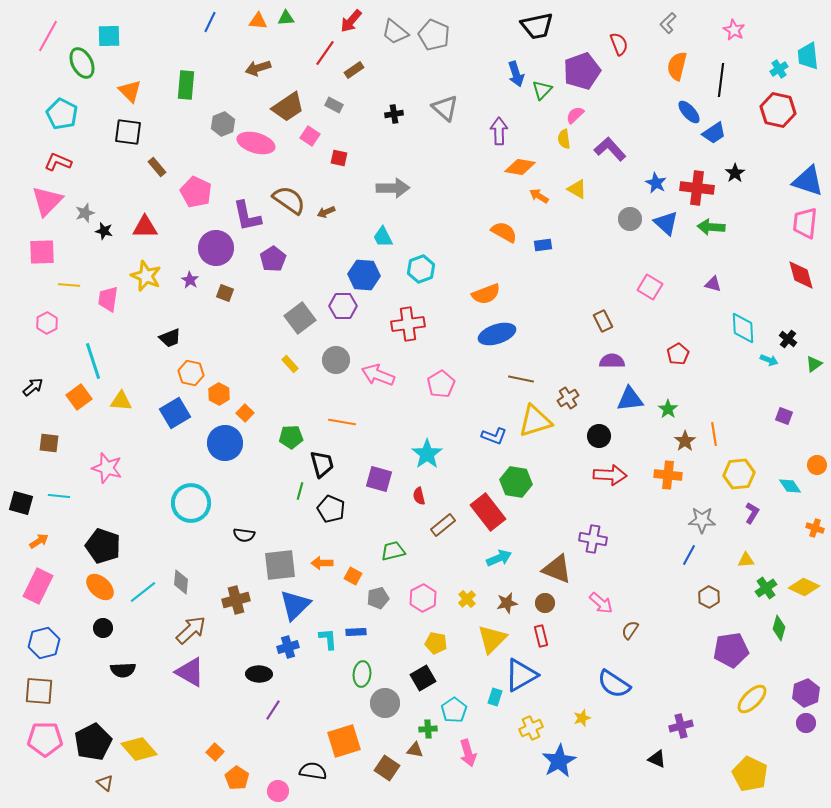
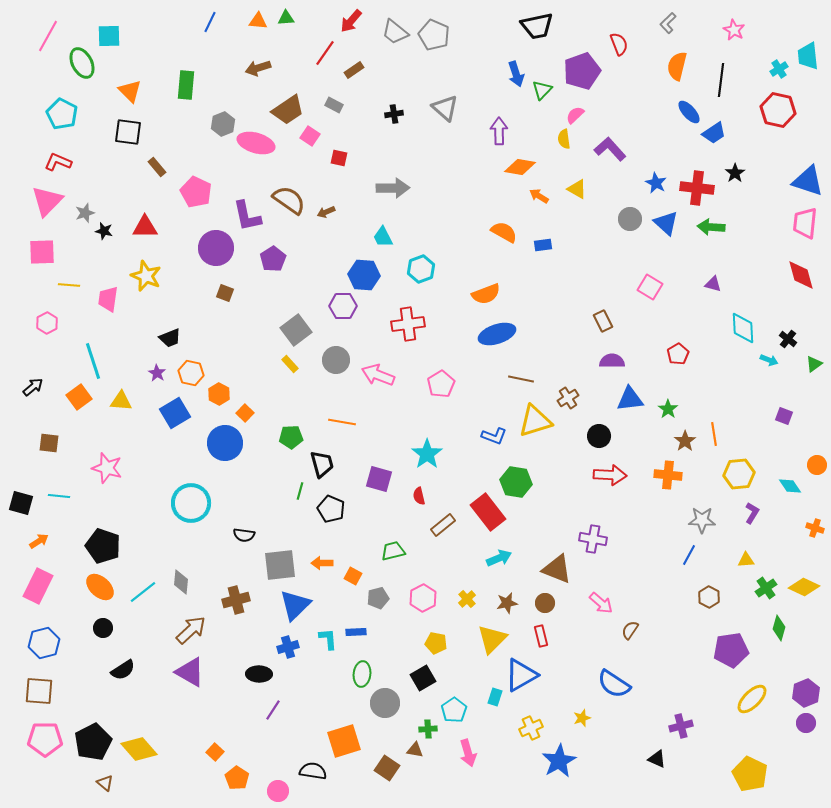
brown trapezoid at (288, 107): moved 3 px down
purple star at (190, 280): moved 33 px left, 93 px down
gray square at (300, 318): moved 4 px left, 12 px down
black semicircle at (123, 670): rotated 30 degrees counterclockwise
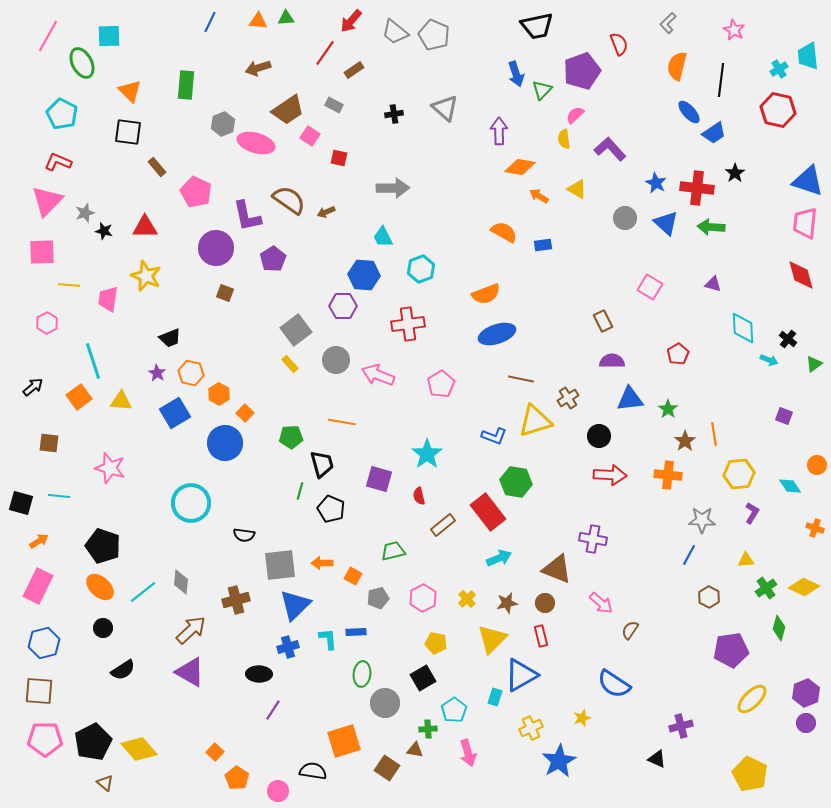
gray circle at (630, 219): moved 5 px left, 1 px up
pink star at (107, 468): moved 3 px right
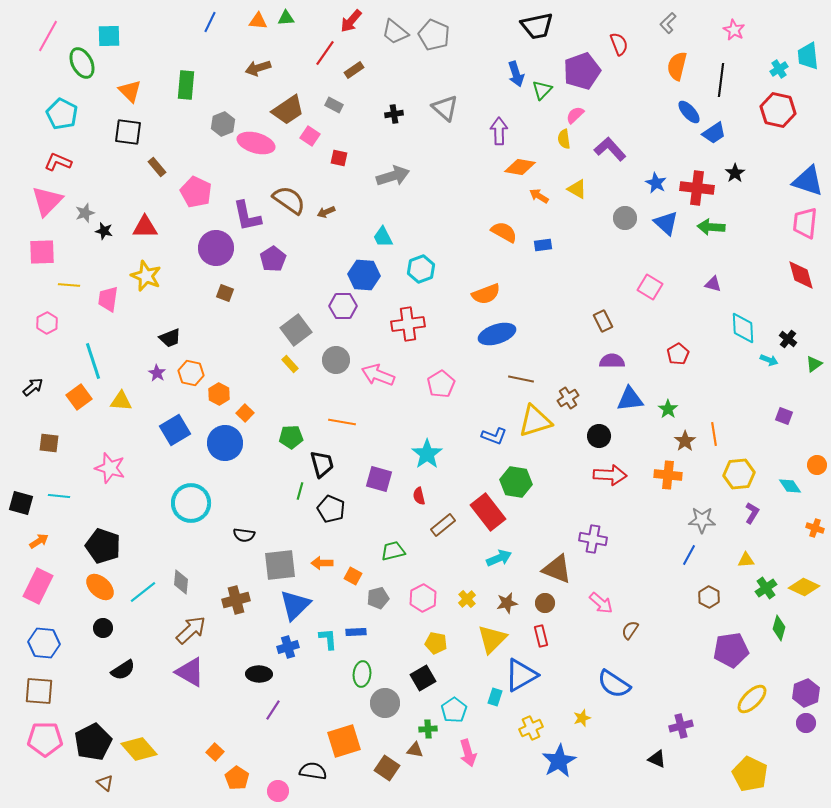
gray arrow at (393, 188): moved 12 px up; rotated 16 degrees counterclockwise
blue square at (175, 413): moved 17 px down
blue hexagon at (44, 643): rotated 20 degrees clockwise
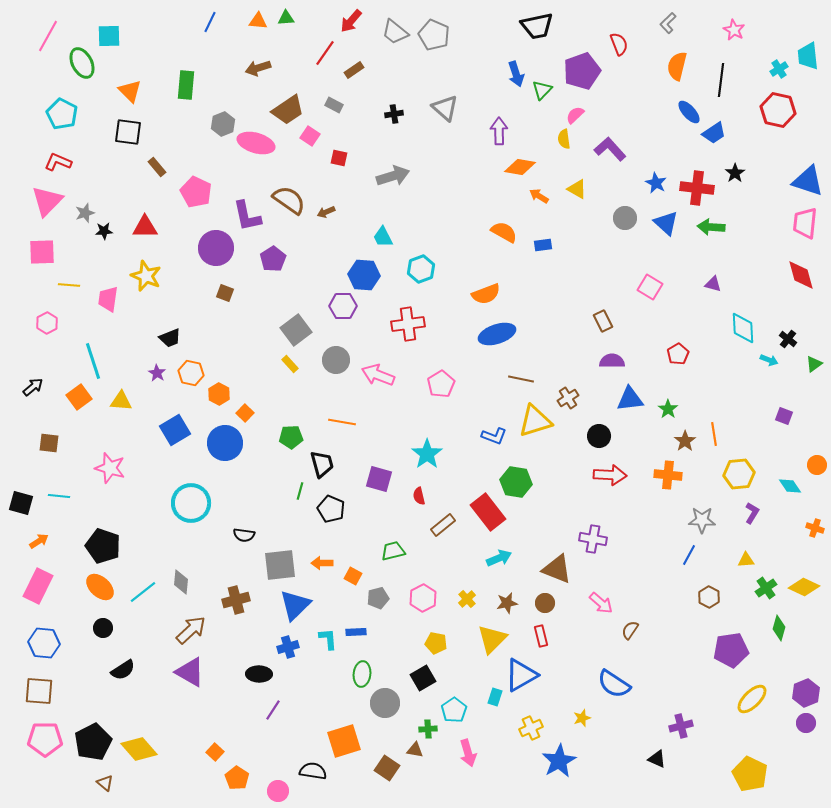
black star at (104, 231): rotated 18 degrees counterclockwise
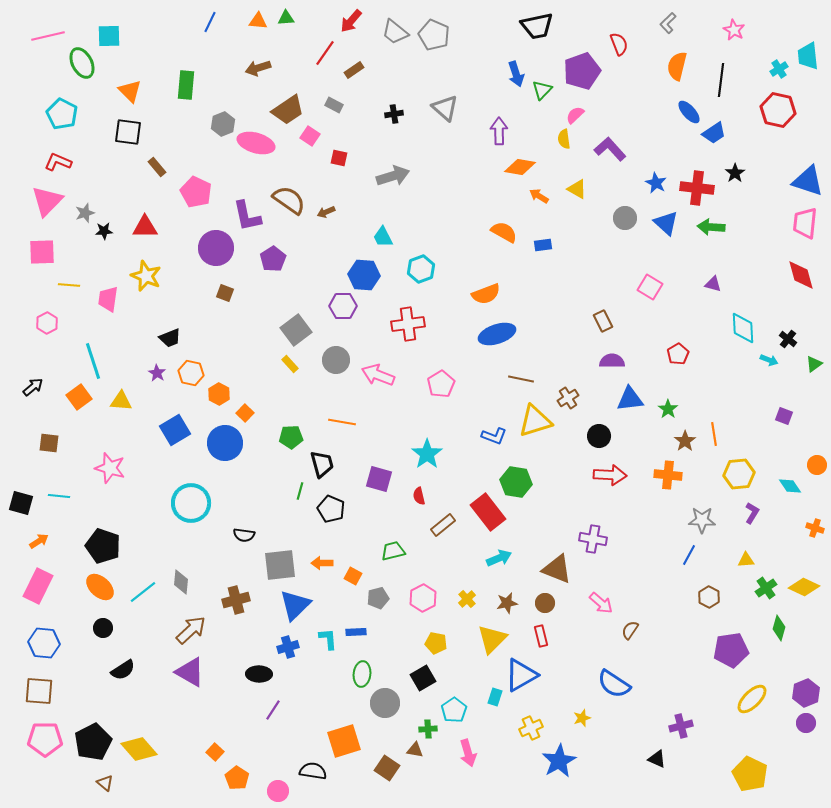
pink line at (48, 36): rotated 48 degrees clockwise
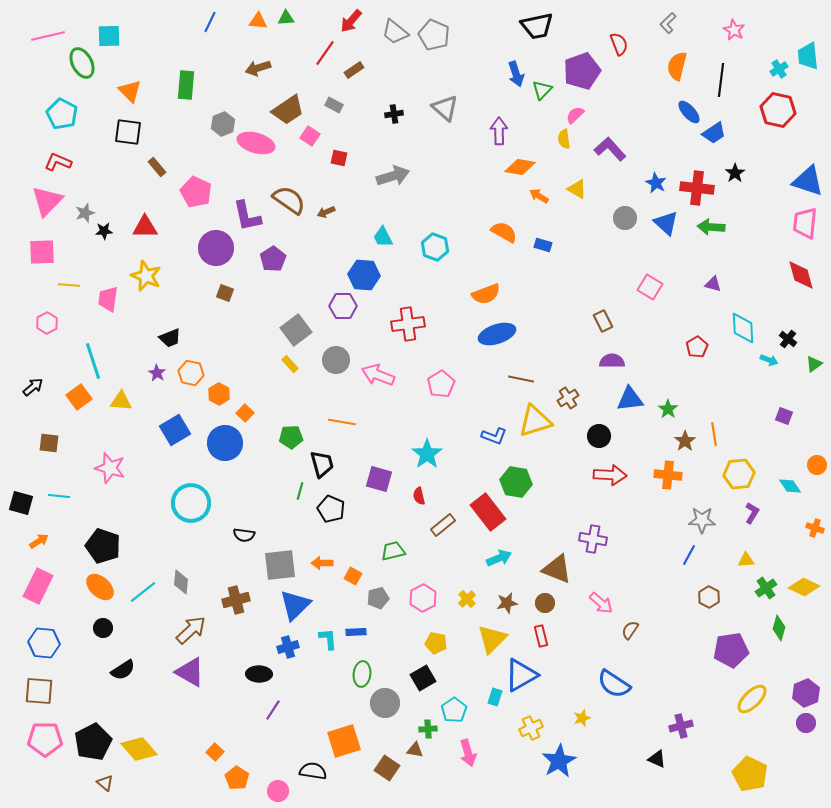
blue rectangle at (543, 245): rotated 24 degrees clockwise
cyan hexagon at (421, 269): moved 14 px right, 22 px up; rotated 20 degrees counterclockwise
red pentagon at (678, 354): moved 19 px right, 7 px up
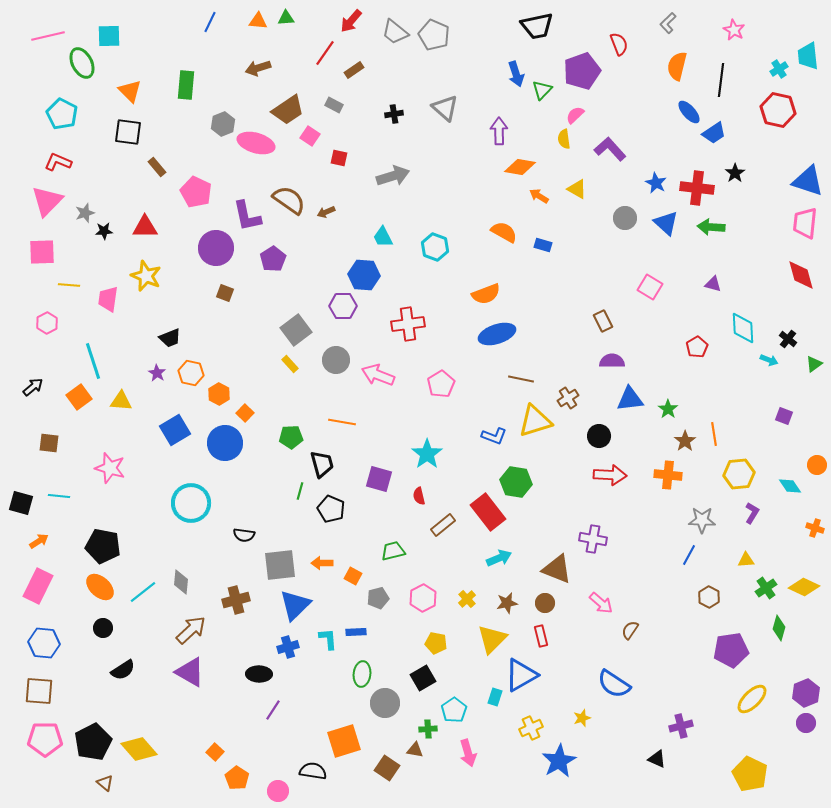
black pentagon at (103, 546): rotated 8 degrees counterclockwise
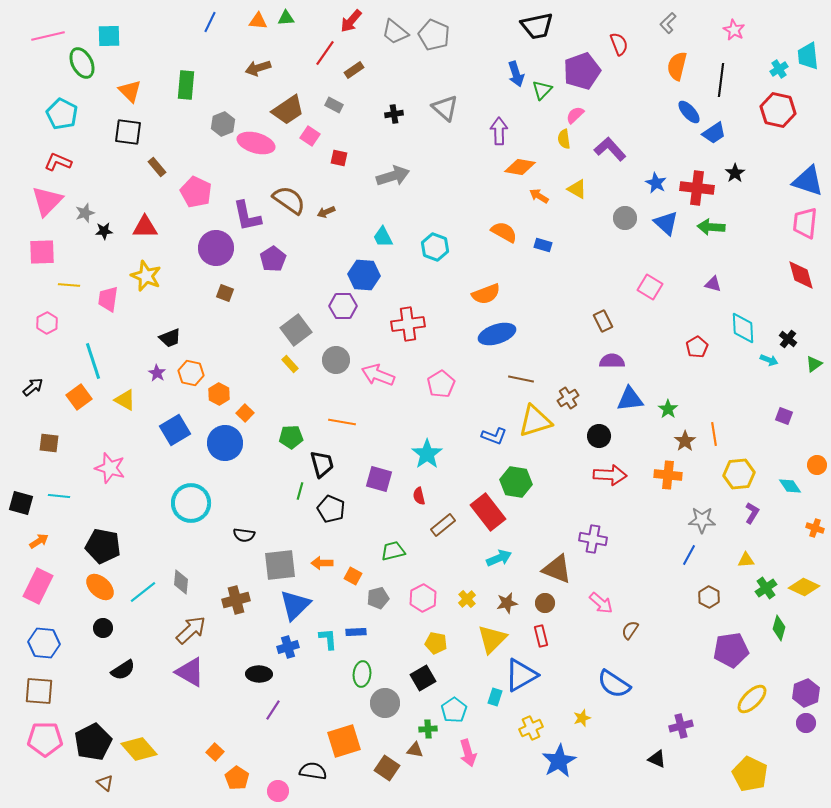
yellow triangle at (121, 401): moved 4 px right, 1 px up; rotated 25 degrees clockwise
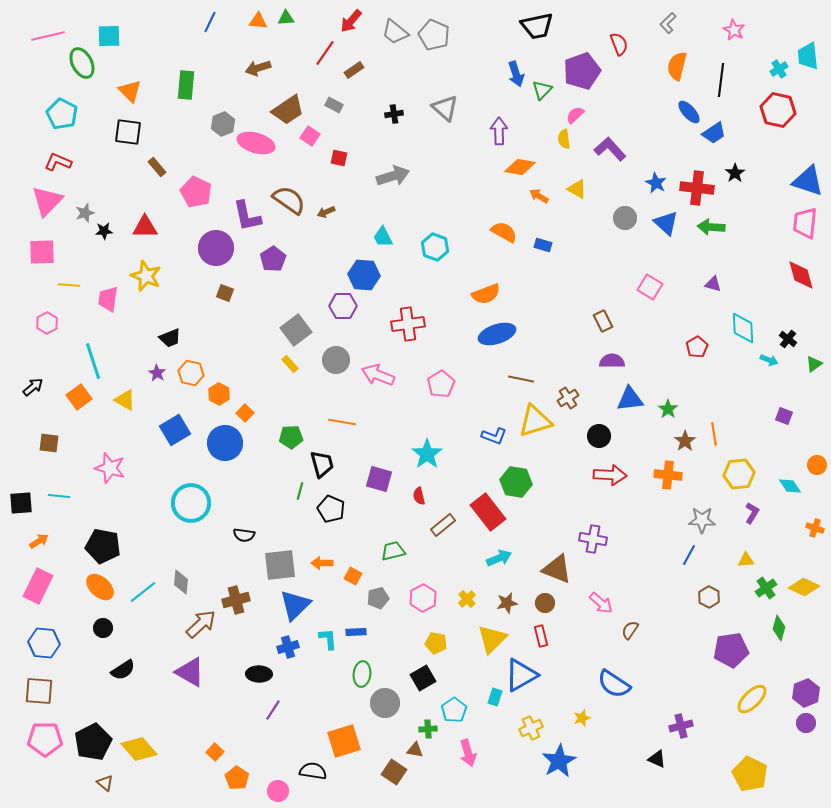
black square at (21, 503): rotated 20 degrees counterclockwise
brown arrow at (191, 630): moved 10 px right, 6 px up
brown square at (387, 768): moved 7 px right, 4 px down
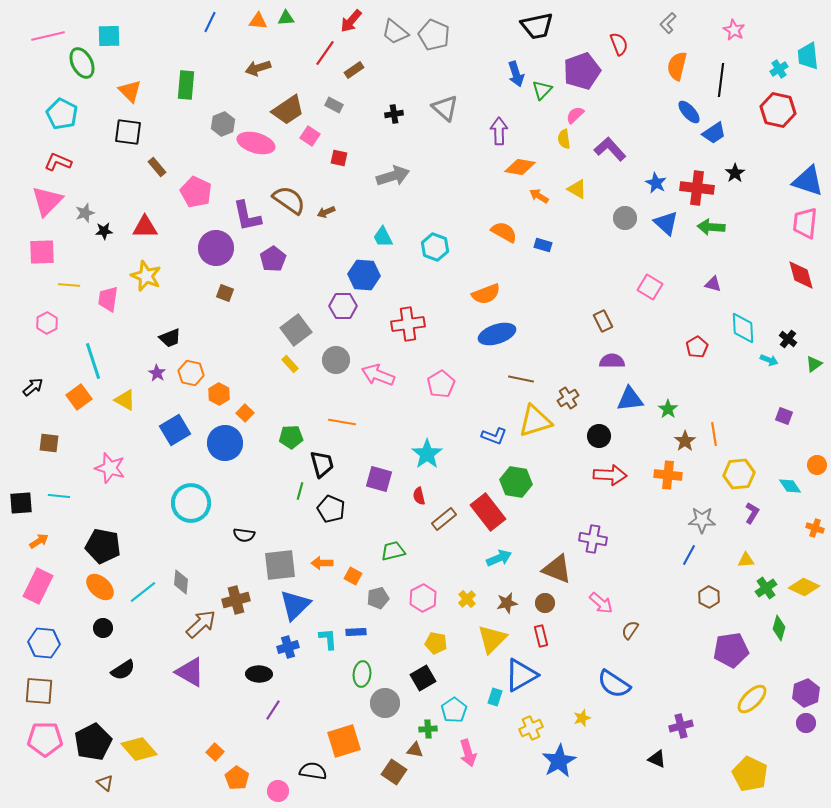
brown rectangle at (443, 525): moved 1 px right, 6 px up
